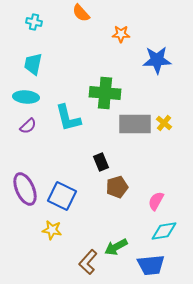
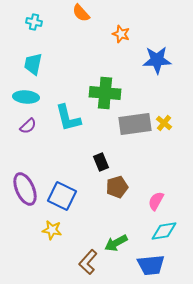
orange star: rotated 18 degrees clockwise
gray rectangle: rotated 8 degrees counterclockwise
green arrow: moved 4 px up
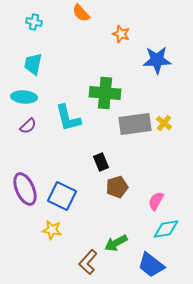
cyan ellipse: moved 2 px left
cyan diamond: moved 2 px right, 2 px up
blue trapezoid: rotated 44 degrees clockwise
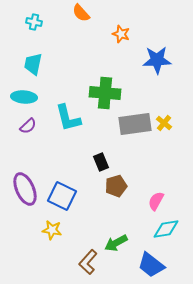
brown pentagon: moved 1 px left, 1 px up
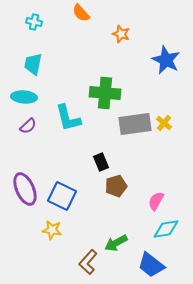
blue star: moved 9 px right; rotated 28 degrees clockwise
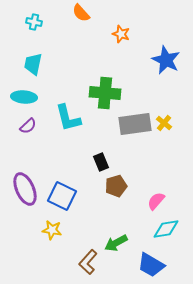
pink semicircle: rotated 12 degrees clockwise
blue trapezoid: rotated 8 degrees counterclockwise
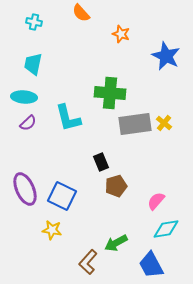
blue star: moved 4 px up
green cross: moved 5 px right
purple semicircle: moved 3 px up
blue trapezoid: rotated 32 degrees clockwise
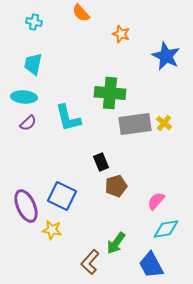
purple ellipse: moved 1 px right, 17 px down
green arrow: rotated 25 degrees counterclockwise
brown L-shape: moved 2 px right
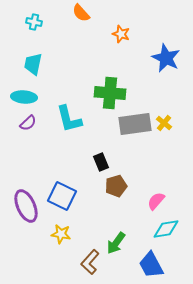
blue star: moved 2 px down
cyan L-shape: moved 1 px right, 1 px down
yellow star: moved 9 px right, 4 px down
